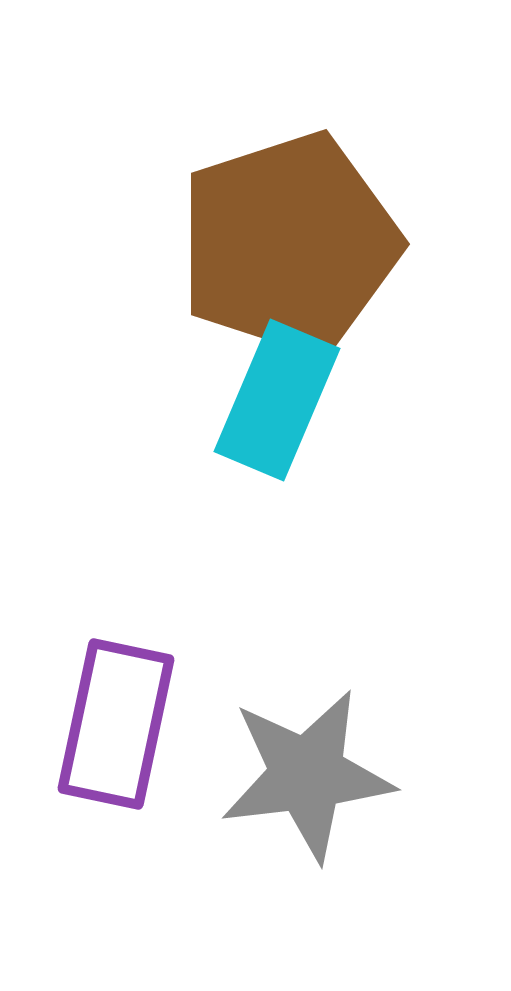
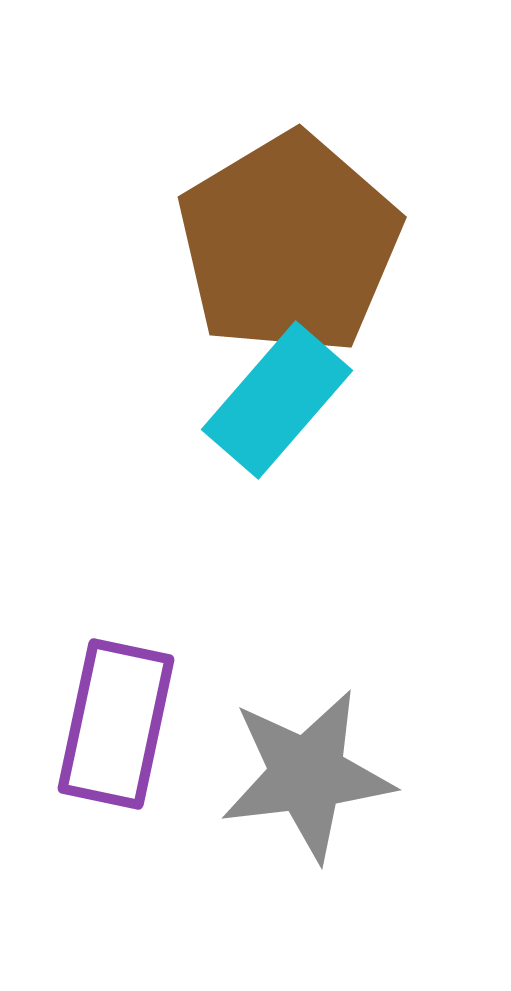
brown pentagon: rotated 13 degrees counterclockwise
cyan rectangle: rotated 18 degrees clockwise
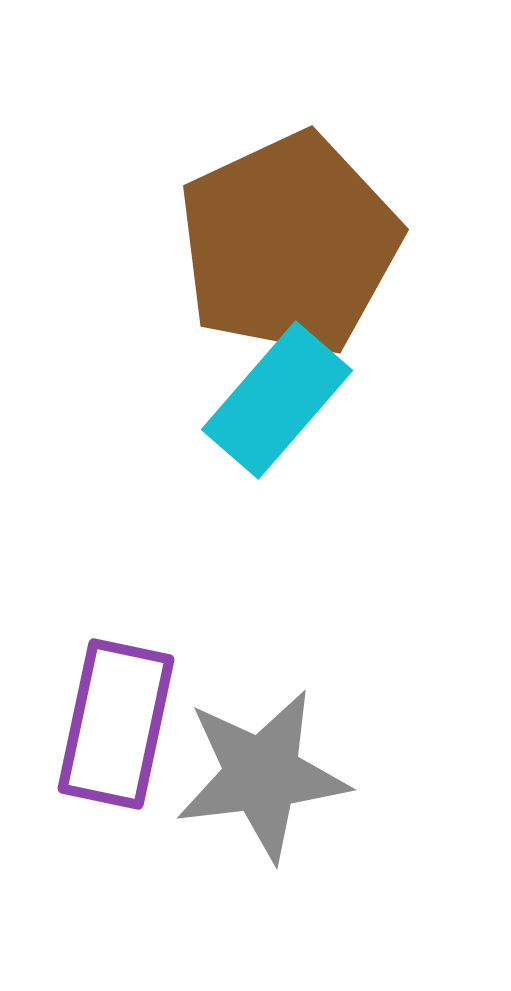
brown pentagon: rotated 6 degrees clockwise
gray star: moved 45 px left
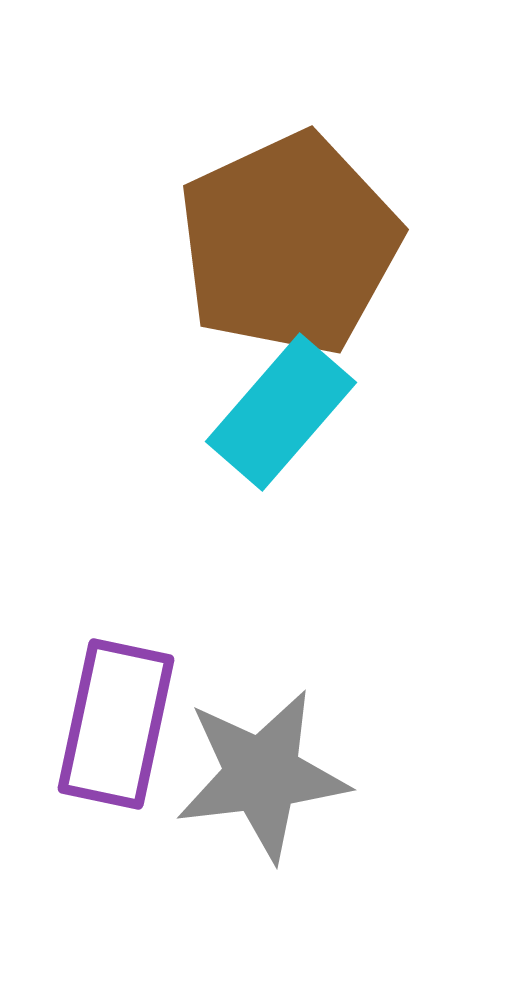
cyan rectangle: moved 4 px right, 12 px down
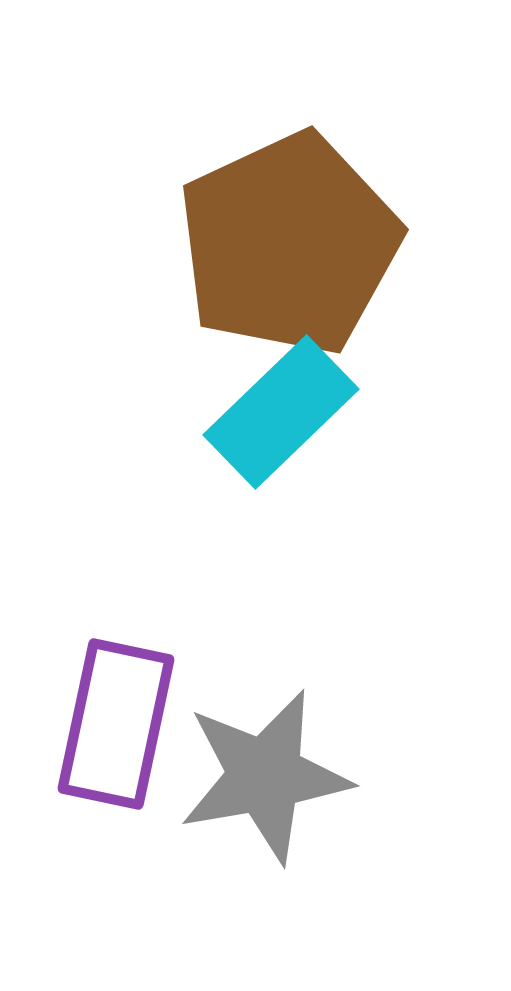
cyan rectangle: rotated 5 degrees clockwise
gray star: moved 3 px right, 1 px down; rotated 3 degrees counterclockwise
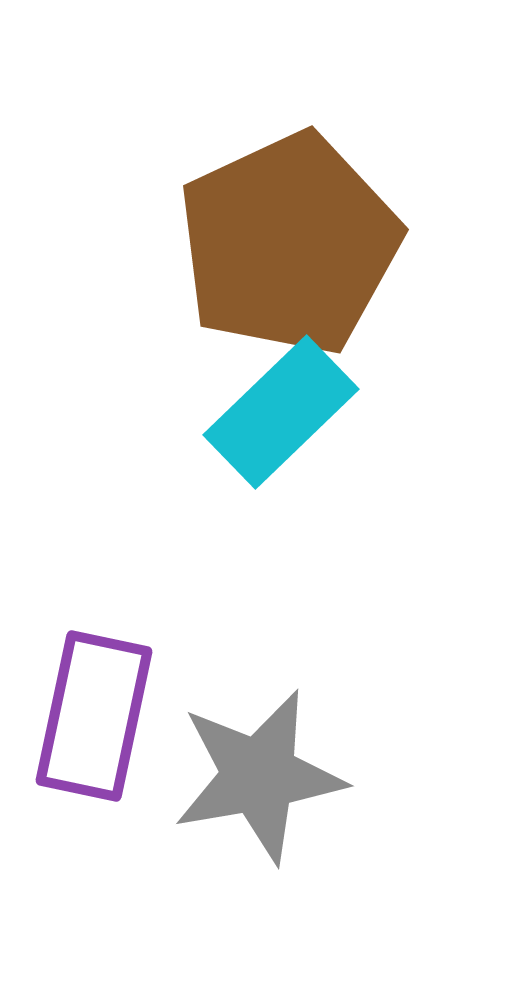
purple rectangle: moved 22 px left, 8 px up
gray star: moved 6 px left
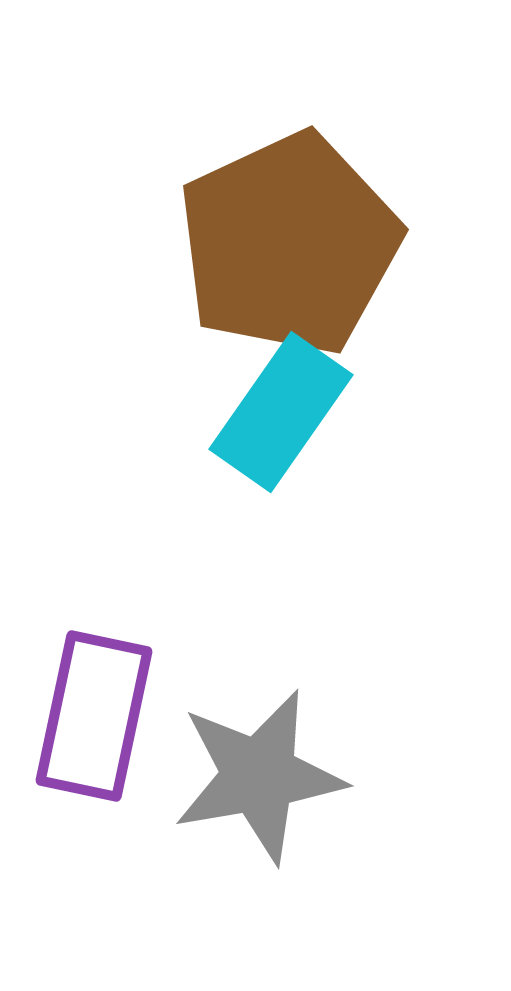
cyan rectangle: rotated 11 degrees counterclockwise
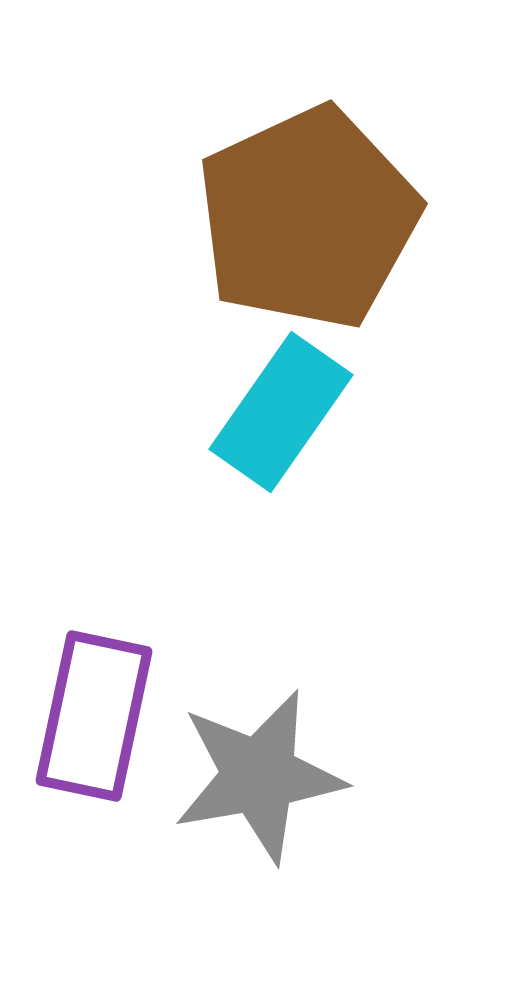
brown pentagon: moved 19 px right, 26 px up
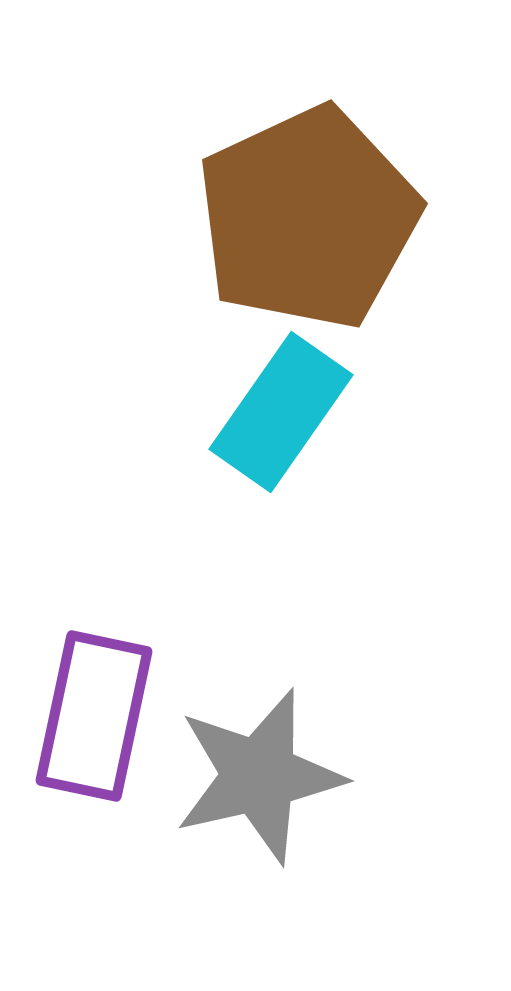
gray star: rotated 3 degrees counterclockwise
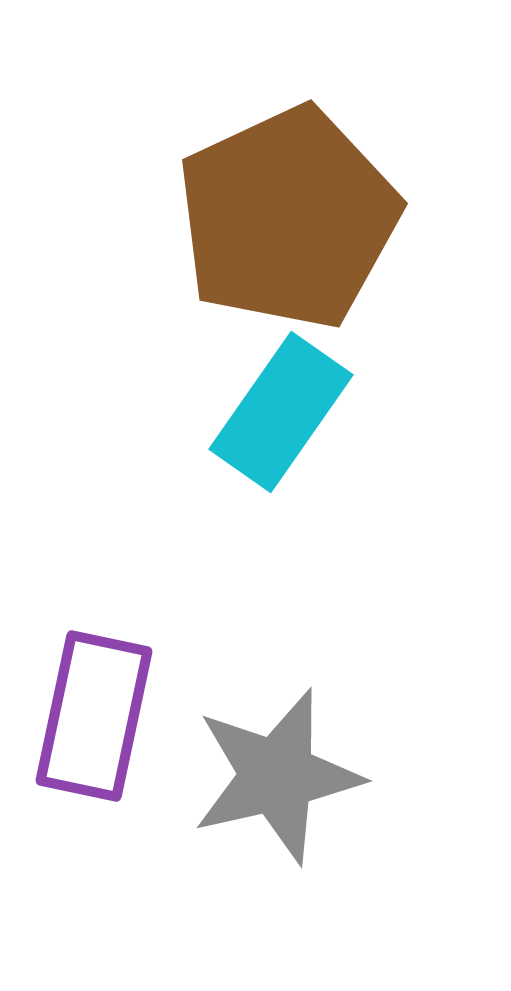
brown pentagon: moved 20 px left
gray star: moved 18 px right
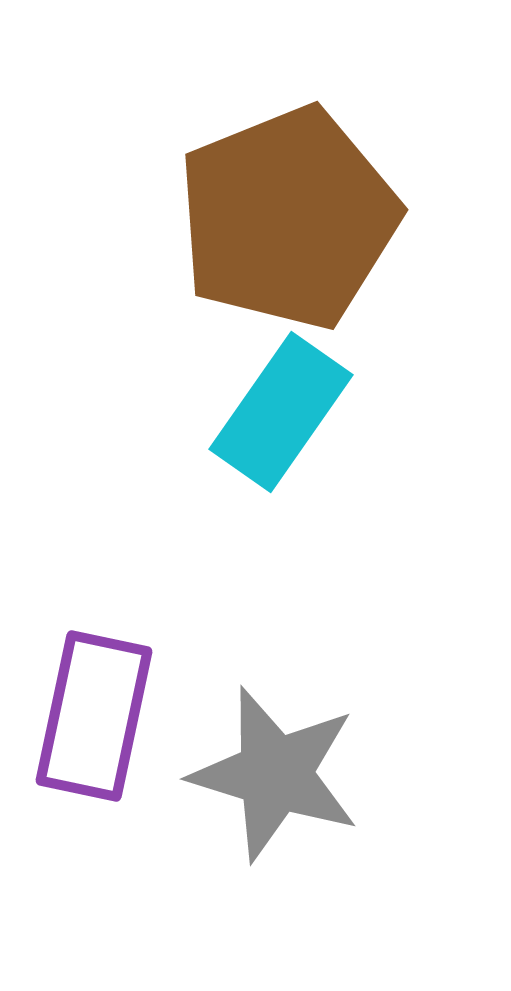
brown pentagon: rotated 3 degrees clockwise
gray star: moved 2 px left, 2 px up; rotated 30 degrees clockwise
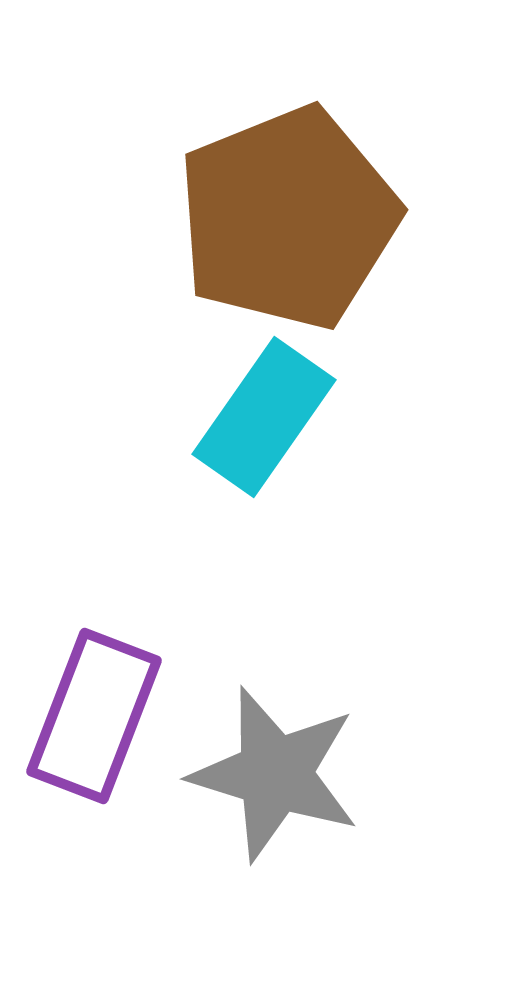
cyan rectangle: moved 17 px left, 5 px down
purple rectangle: rotated 9 degrees clockwise
